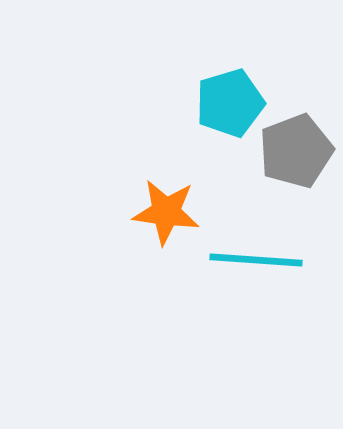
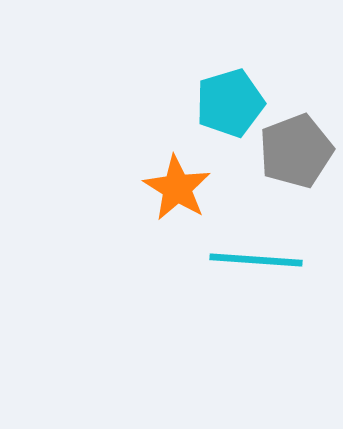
orange star: moved 11 px right, 24 px up; rotated 24 degrees clockwise
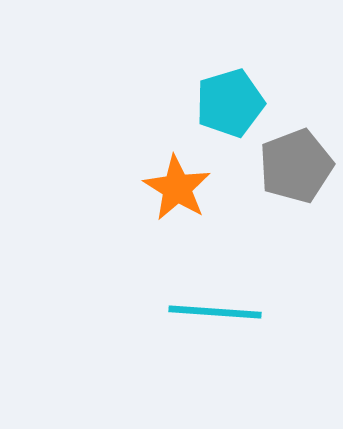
gray pentagon: moved 15 px down
cyan line: moved 41 px left, 52 px down
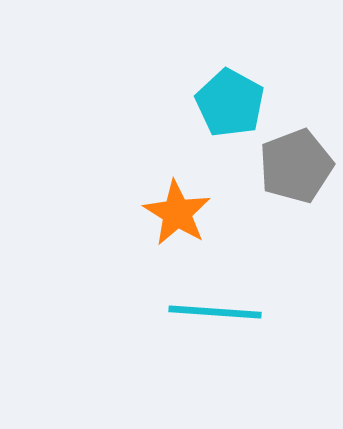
cyan pentagon: rotated 26 degrees counterclockwise
orange star: moved 25 px down
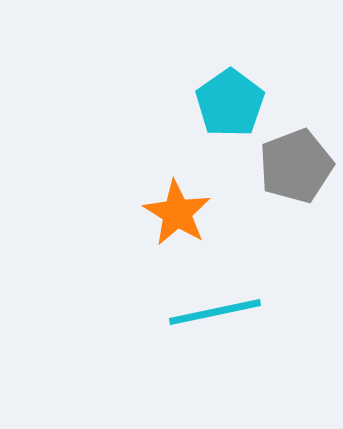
cyan pentagon: rotated 8 degrees clockwise
cyan line: rotated 16 degrees counterclockwise
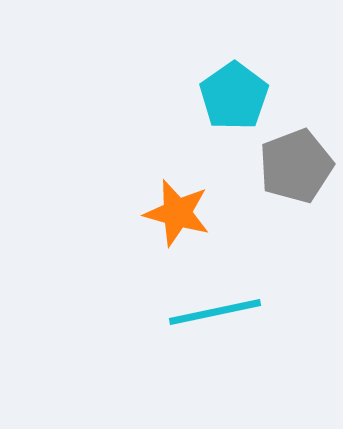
cyan pentagon: moved 4 px right, 7 px up
orange star: rotated 16 degrees counterclockwise
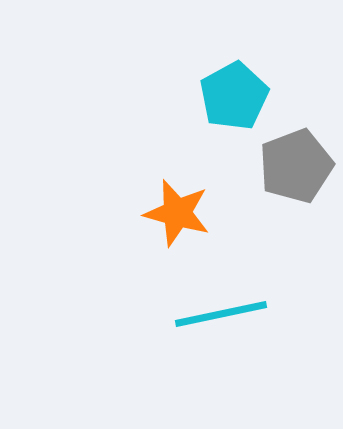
cyan pentagon: rotated 6 degrees clockwise
cyan line: moved 6 px right, 2 px down
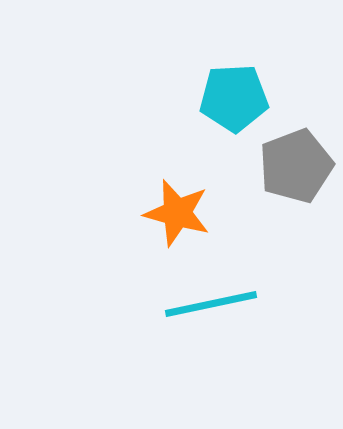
cyan pentagon: moved 2 px down; rotated 26 degrees clockwise
cyan line: moved 10 px left, 10 px up
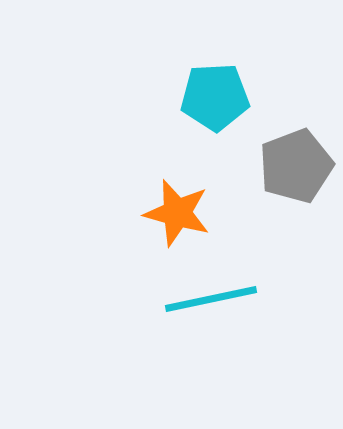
cyan pentagon: moved 19 px left, 1 px up
cyan line: moved 5 px up
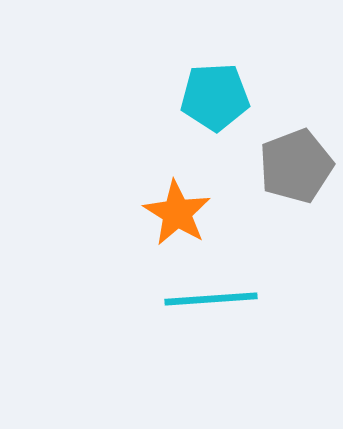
orange star: rotated 16 degrees clockwise
cyan line: rotated 8 degrees clockwise
